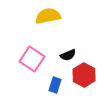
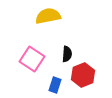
black semicircle: moved 1 px left, 1 px up; rotated 63 degrees counterclockwise
red hexagon: moved 1 px left; rotated 10 degrees clockwise
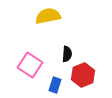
pink square: moved 2 px left, 6 px down
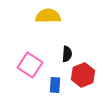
yellow semicircle: rotated 10 degrees clockwise
blue rectangle: rotated 14 degrees counterclockwise
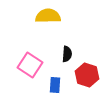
red hexagon: moved 4 px right; rotated 20 degrees counterclockwise
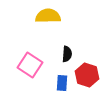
blue rectangle: moved 7 px right, 2 px up
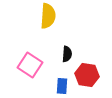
yellow semicircle: rotated 95 degrees clockwise
red hexagon: rotated 10 degrees counterclockwise
blue rectangle: moved 3 px down
